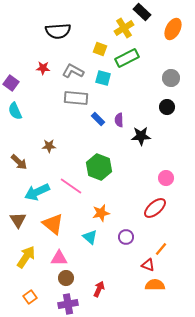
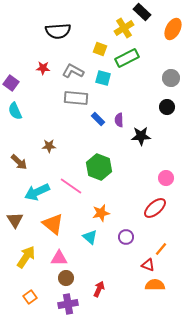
brown triangle: moved 3 px left
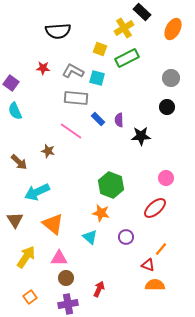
cyan square: moved 6 px left
brown star: moved 1 px left, 5 px down; rotated 16 degrees clockwise
green hexagon: moved 12 px right, 18 px down
pink line: moved 55 px up
orange star: rotated 24 degrees clockwise
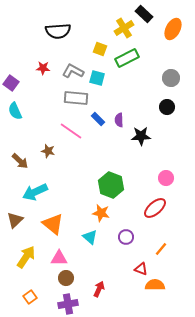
black rectangle: moved 2 px right, 2 px down
brown arrow: moved 1 px right, 1 px up
cyan arrow: moved 2 px left
brown triangle: rotated 18 degrees clockwise
red triangle: moved 7 px left, 4 px down
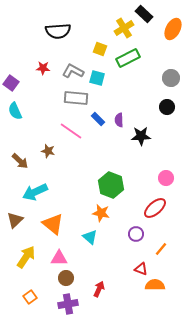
green rectangle: moved 1 px right
purple circle: moved 10 px right, 3 px up
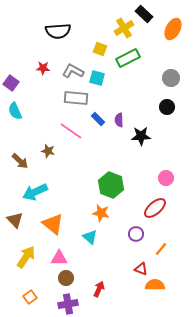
brown triangle: rotated 30 degrees counterclockwise
